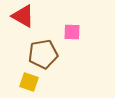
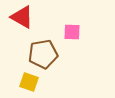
red triangle: moved 1 px left, 1 px down
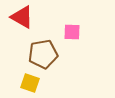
yellow square: moved 1 px right, 1 px down
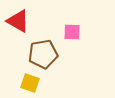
red triangle: moved 4 px left, 4 px down
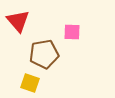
red triangle: rotated 20 degrees clockwise
brown pentagon: moved 1 px right
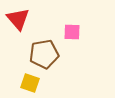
red triangle: moved 2 px up
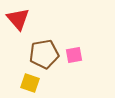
pink square: moved 2 px right, 23 px down; rotated 12 degrees counterclockwise
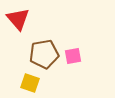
pink square: moved 1 px left, 1 px down
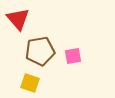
brown pentagon: moved 4 px left, 3 px up
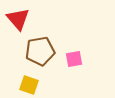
pink square: moved 1 px right, 3 px down
yellow square: moved 1 px left, 2 px down
